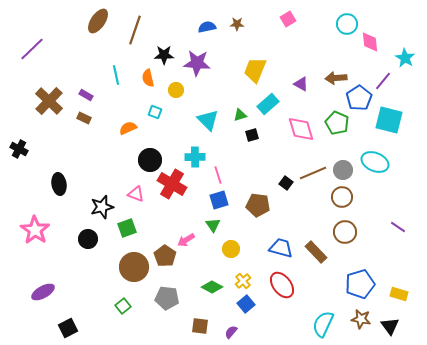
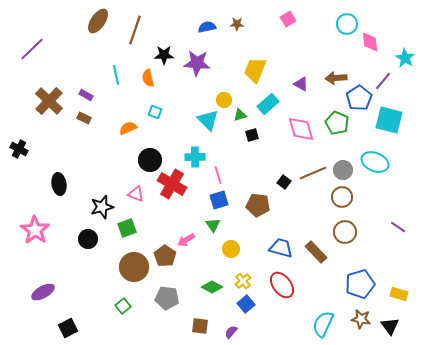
yellow circle at (176, 90): moved 48 px right, 10 px down
black square at (286, 183): moved 2 px left, 1 px up
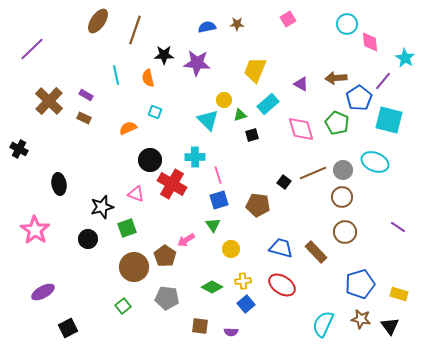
yellow cross at (243, 281): rotated 35 degrees clockwise
red ellipse at (282, 285): rotated 20 degrees counterclockwise
purple semicircle at (231, 332): rotated 128 degrees counterclockwise
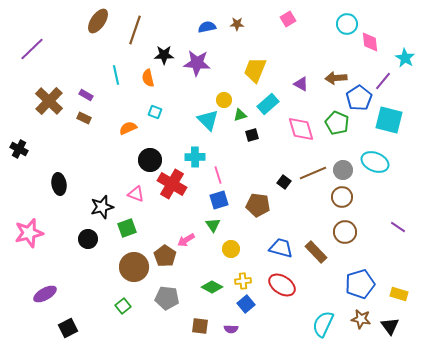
pink star at (35, 230): moved 6 px left, 3 px down; rotated 24 degrees clockwise
purple ellipse at (43, 292): moved 2 px right, 2 px down
purple semicircle at (231, 332): moved 3 px up
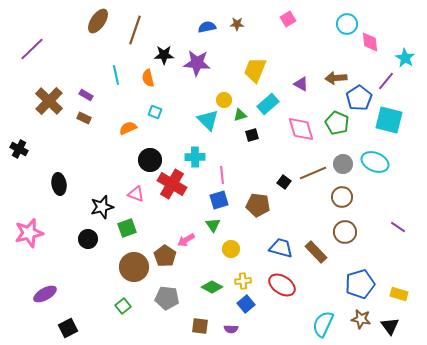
purple line at (383, 81): moved 3 px right
gray circle at (343, 170): moved 6 px up
pink line at (218, 175): moved 4 px right; rotated 12 degrees clockwise
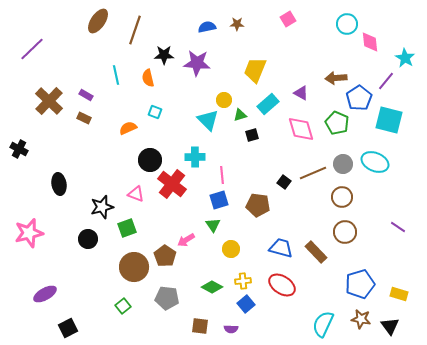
purple triangle at (301, 84): moved 9 px down
red cross at (172, 184): rotated 8 degrees clockwise
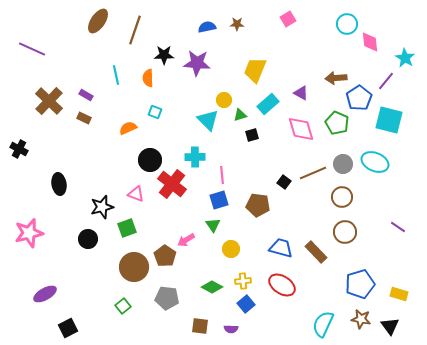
purple line at (32, 49): rotated 68 degrees clockwise
orange semicircle at (148, 78): rotated 12 degrees clockwise
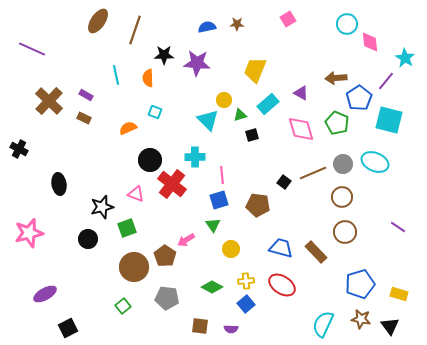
yellow cross at (243, 281): moved 3 px right
